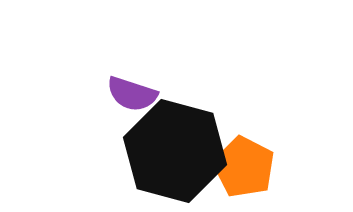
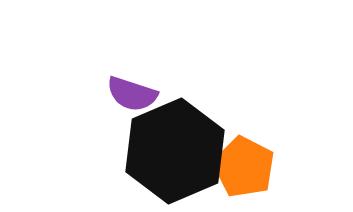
black hexagon: rotated 22 degrees clockwise
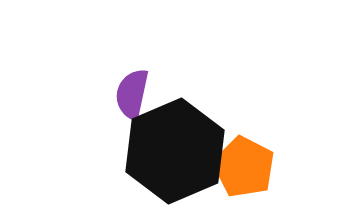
purple semicircle: rotated 84 degrees clockwise
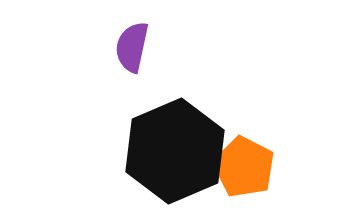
purple semicircle: moved 47 px up
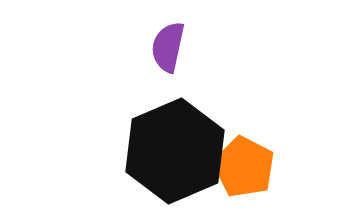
purple semicircle: moved 36 px right
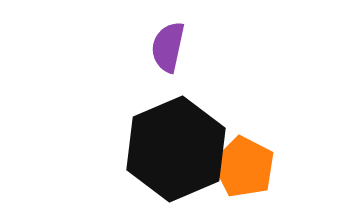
black hexagon: moved 1 px right, 2 px up
